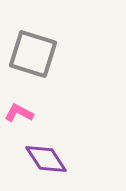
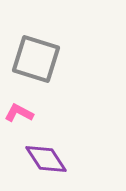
gray square: moved 3 px right, 5 px down
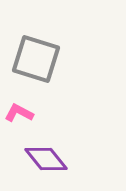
purple diamond: rotated 6 degrees counterclockwise
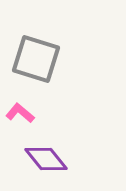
pink L-shape: moved 1 px right; rotated 12 degrees clockwise
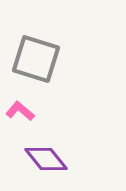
pink L-shape: moved 2 px up
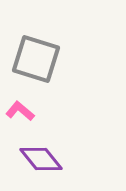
purple diamond: moved 5 px left
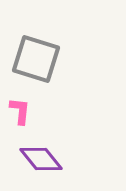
pink L-shape: rotated 56 degrees clockwise
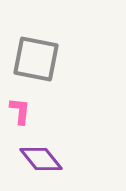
gray square: rotated 6 degrees counterclockwise
